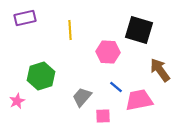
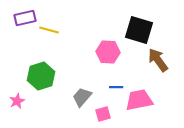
yellow line: moved 21 px left; rotated 72 degrees counterclockwise
brown arrow: moved 2 px left, 10 px up
blue line: rotated 40 degrees counterclockwise
pink square: moved 2 px up; rotated 14 degrees counterclockwise
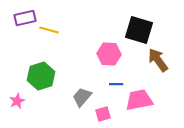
pink hexagon: moved 1 px right, 2 px down
blue line: moved 3 px up
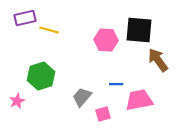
black square: rotated 12 degrees counterclockwise
pink hexagon: moved 3 px left, 14 px up
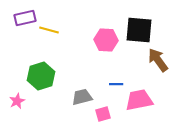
gray trapezoid: rotated 35 degrees clockwise
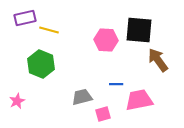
green hexagon: moved 12 px up; rotated 20 degrees counterclockwise
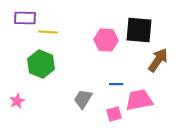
purple rectangle: rotated 15 degrees clockwise
yellow line: moved 1 px left, 2 px down; rotated 12 degrees counterclockwise
brown arrow: rotated 70 degrees clockwise
gray trapezoid: moved 1 px right, 2 px down; rotated 45 degrees counterclockwise
pink square: moved 11 px right
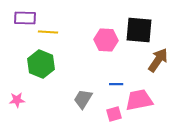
pink star: moved 1 px up; rotated 21 degrees clockwise
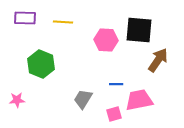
yellow line: moved 15 px right, 10 px up
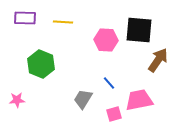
blue line: moved 7 px left, 1 px up; rotated 48 degrees clockwise
